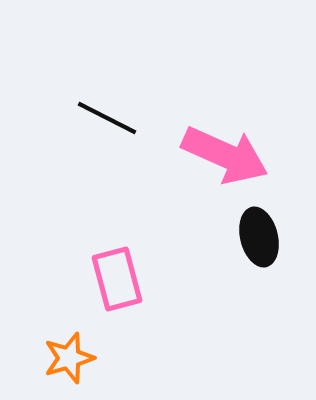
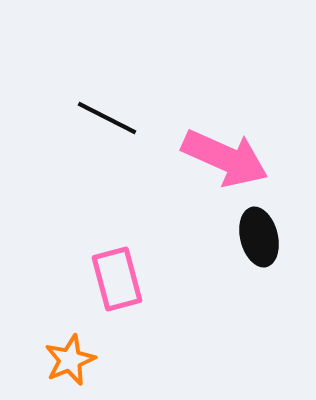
pink arrow: moved 3 px down
orange star: moved 1 px right, 2 px down; rotated 6 degrees counterclockwise
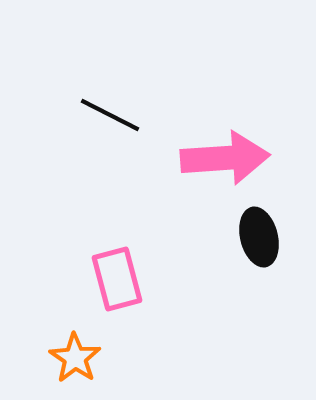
black line: moved 3 px right, 3 px up
pink arrow: rotated 28 degrees counterclockwise
orange star: moved 5 px right, 2 px up; rotated 15 degrees counterclockwise
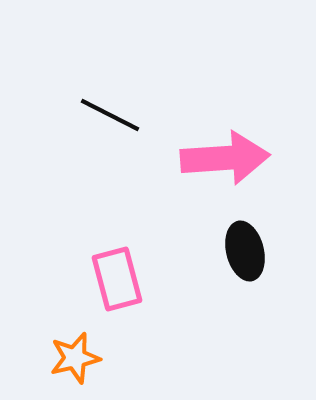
black ellipse: moved 14 px left, 14 px down
orange star: rotated 24 degrees clockwise
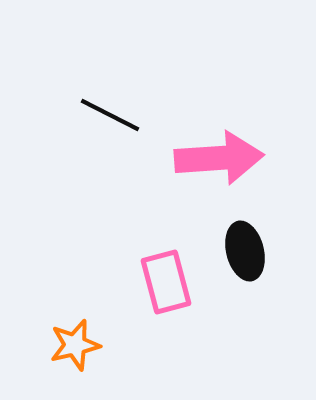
pink arrow: moved 6 px left
pink rectangle: moved 49 px right, 3 px down
orange star: moved 13 px up
